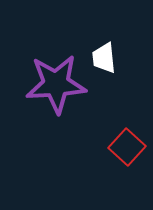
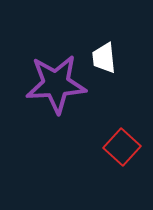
red square: moved 5 px left
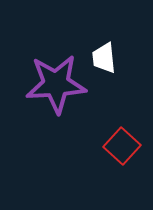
red square: moved 1 px up
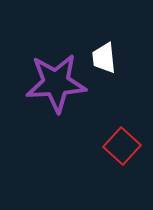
purple star: moved 1 px up
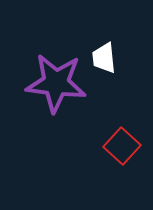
purple star: rotated 10 degrees clockwise
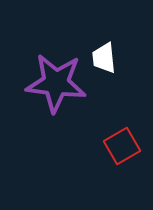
red square: rotated 18 degrees clockwise
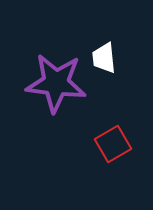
red square: moved 9 px left, 2 px up
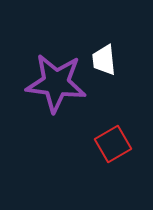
white trapezoid: moved 2 px down
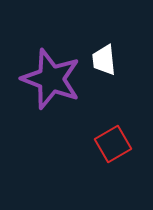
purple star: moved 5 px left, 4 px up; rotated 14 degrees clockwise
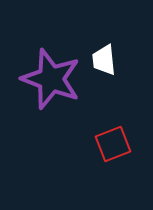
red square: rotated 9 degrees clockwise
